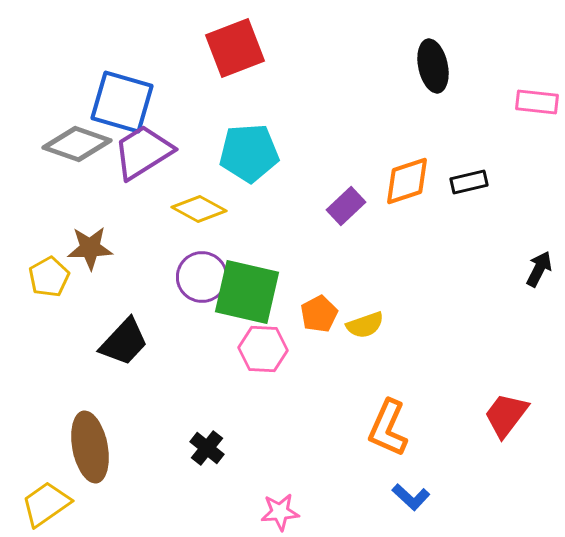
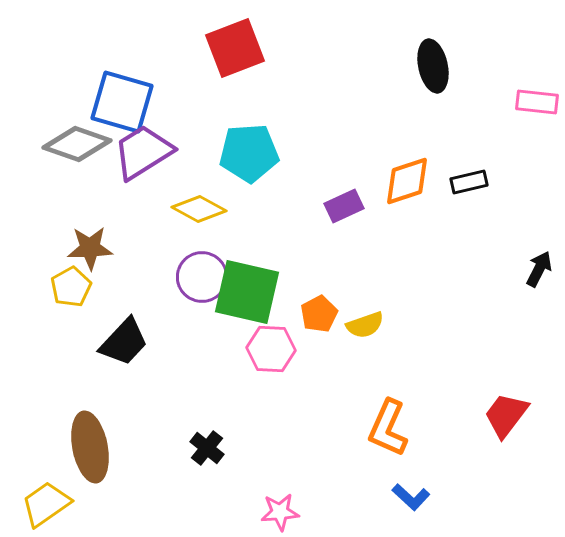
purple rectangle: moved 2 px left; rotated 18 degrees clockwise
yellow pentagon: moved 22 px right, 10 px down
pink hexagon: moved 8 px right
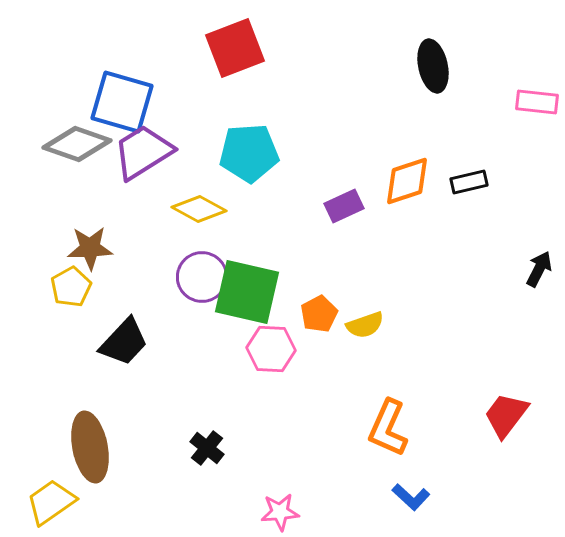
yellow trapezoid: moved 5 px right, 2 px up
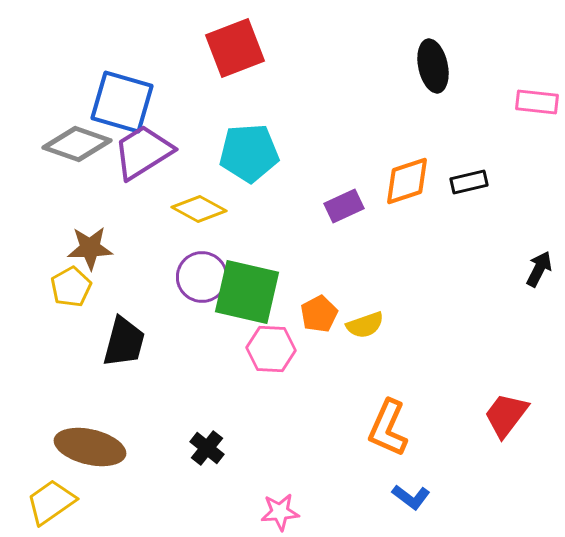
black trapezoid: rotated 28 degrees counterclockwise
brown ellipse: rotated 66 degrees counterclockwise
blue L-shape: rotated 6 degrees counterclockwise
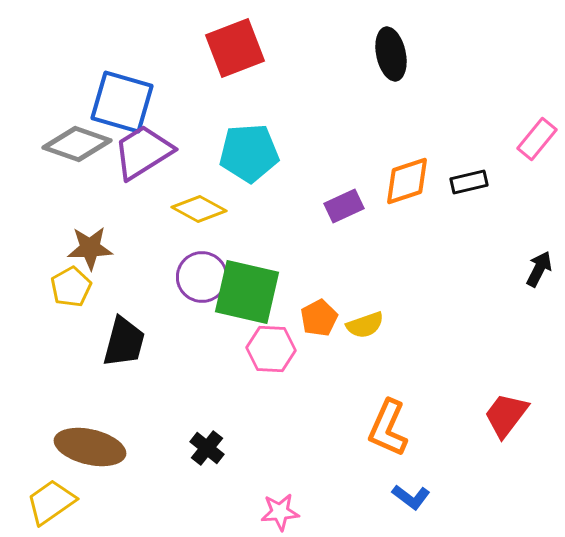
black ellipse: moved 42 px left, 12 px up
pink rectangle: moved 37 px down; rotated 57 degrees counterclockwise
orange pentagon: moved 4 px down
